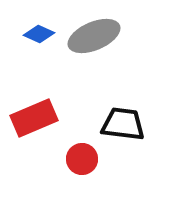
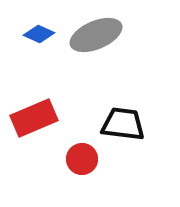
gray ellipse: moved 2 px right, 1 px up
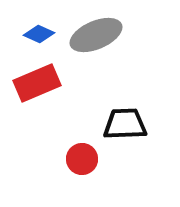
red rectangle: moved 3 px right, 35 px up
black trapezoid: moved 2 px right; rotated 9 degrees counterclockwise
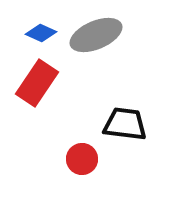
blue diamond: moved 2 px right, 1 px up
red rectangle: rotated 33 degrees counterclockwise
black trapezoid: rotated 9 degrees clockwise
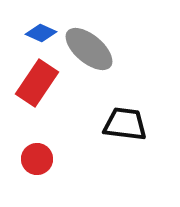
gray ellipse: moved 7 px left, 14 px down; rotated 63 degrees clockwise
red circle: moved 45 px left
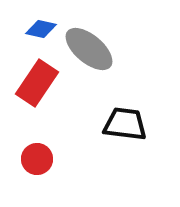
blue diamond: moved 4 px up; rotated 12 degrees counterclockwise
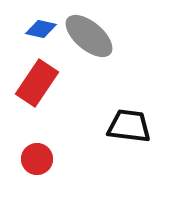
gray ellipse: moved 13 px up
black trapezoid: moved 4 px right, 2 px down
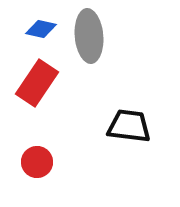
gray ellipse: rotated 45 degrees clockwise
red circle: moved 3 px down
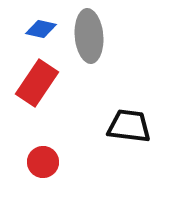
red circle: moved 6 px right
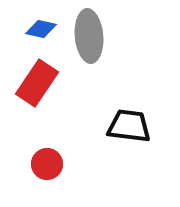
red circle: moved 4 px right, 2 px down
